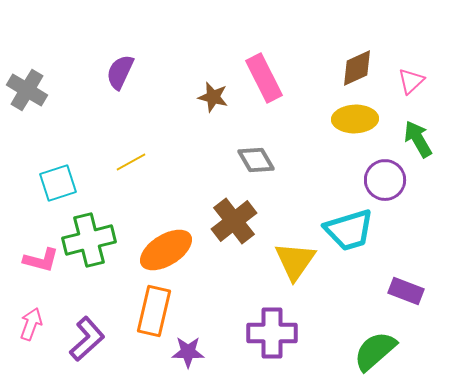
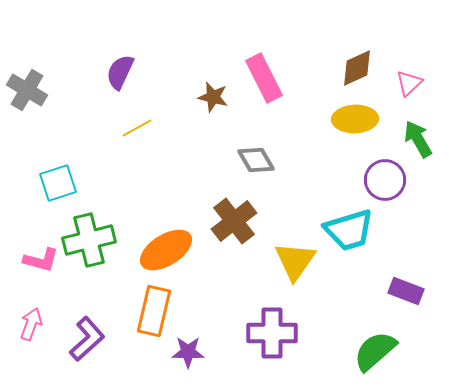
pink triangle: moved 2 px left, 2 px down
yellow line: moved 6 px right, 34 px up
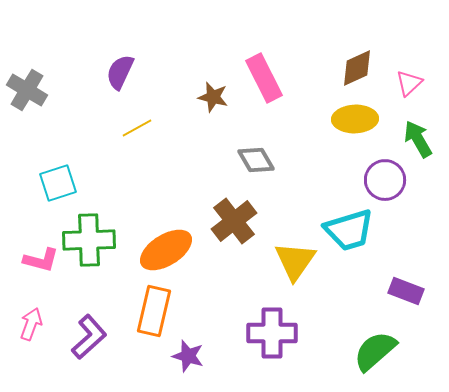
green cross: rotated 12 degrees clockwise
purple L-shape: moved 2 px right, 2 px up
purple star: moved 4 px down; rotated 16 degrees clockwise
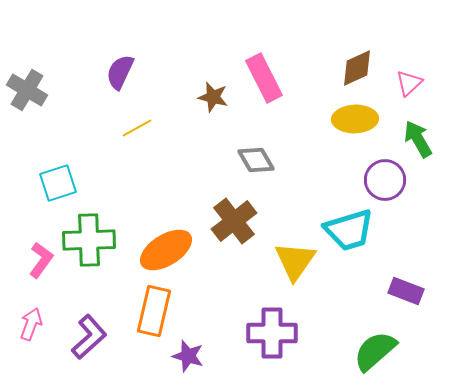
pink L-shape: rotated 69 degrees counterclockwise
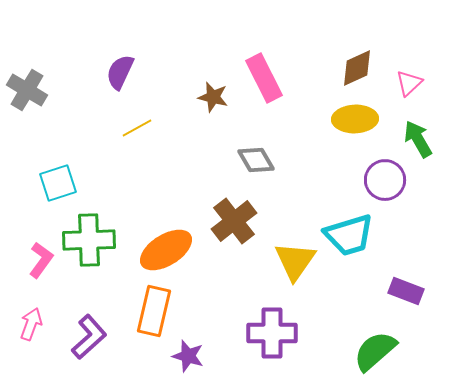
cyan trapezoid: moved 5 px down
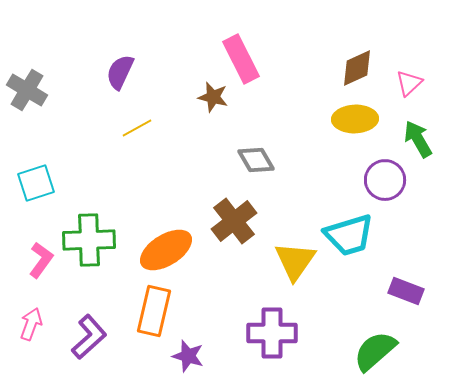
pink rectangle: moved 23 px left, 19 px up
cyan square: moved 22 px left
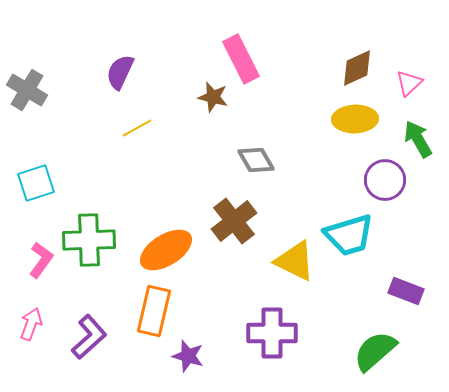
yellow triangle: rotated 39 degrees counterclockwise
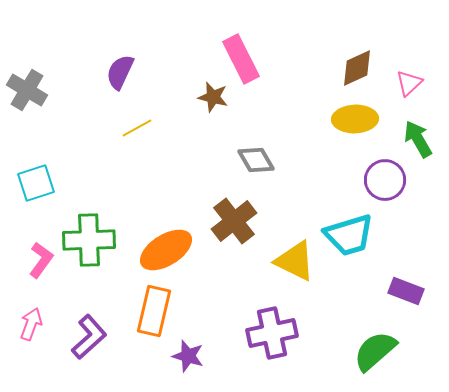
purple cross: rotated 12 degrees counterclockwise
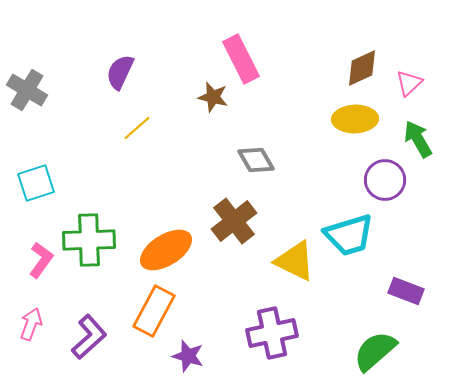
brown diamond: moved 5 px right
yellow line: rotated 12 degrees counterclockwise
orange rectangle: rotated 15 degrees clockwise
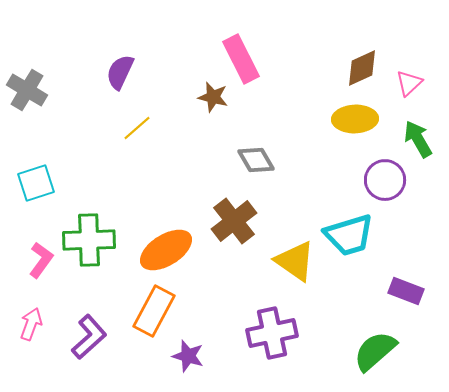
yellow triangle: rotated 9 degrees clockwise
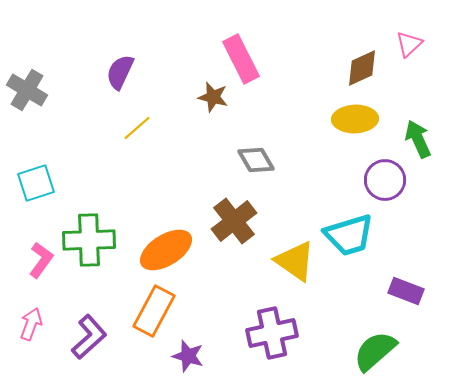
pink triangle: moved 39 px up
green arrow: rotated 6 degrees clockwise
